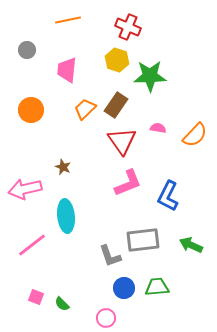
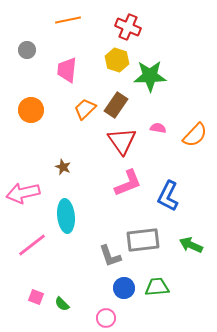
pink arrow: moved 2 px left, 4 px down
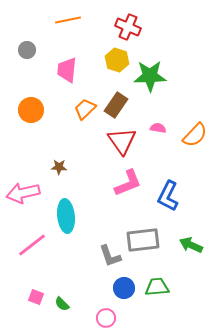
brown star: moved 4 px left; rotated 21 degrees counterclockwise
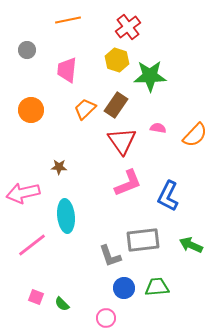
red cross: rotated 30 degrees clockwise
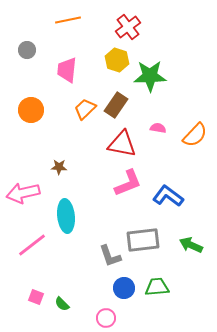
red triangle: moved 3 px down; rotated 44 degrees counterclockwise
blue L-shape: rotated 100 degrees clockwise
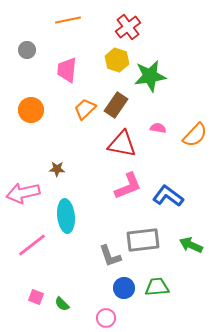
green star: rotated 8 degrees counterclockwise
brown star: moved 2 px left, 2 px down
pink L-shape: moved 3 px down
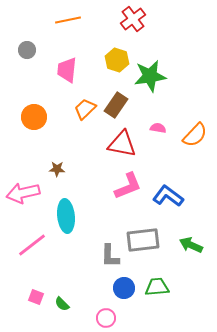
red cross: moved 5 px right, 8 px up
orange circle: moved 3 px right, 7 px down
gray L-shape: rotated 20 degrees clockwise
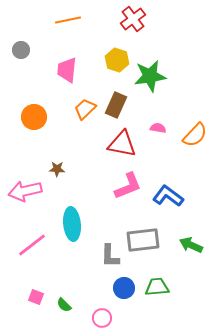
gray circle: moved 6 px left
brown rectangle: rotated 10 degrees counterclockwise
pink arrow: moved 2 px right, 2 px up
cyan ellipse: moved 6 px right, 8 px down
green semicircle: moved 2 px right, 1 px down
pink circle: moved 4 px left
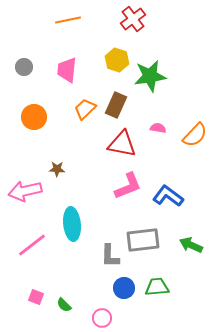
gray circle: moved 3 px right, 17 px down
